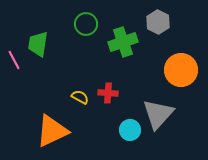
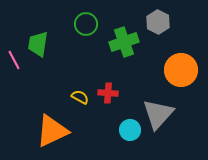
green cross: moved 1 px right
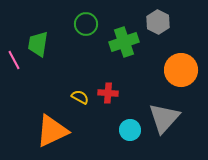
gray triangle: moved 6 px right, 4 px down
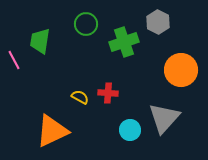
green trapezoid: moved 2 px right, 3 px up
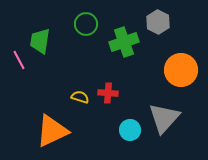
pink line: moved 5 px right
yellow semicircle: rotated 12 degrees counterclockwise
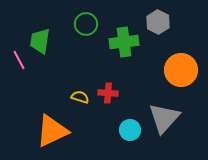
green cross: rotated 12 degrees clockwise
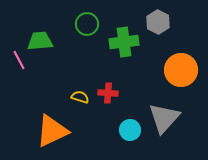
green circle: moved 1 px right
green trapezoid: rotated 76 degrees clockwise
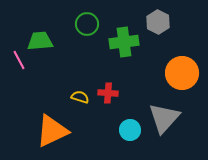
orange circle: moved 1 px right, 3 px down
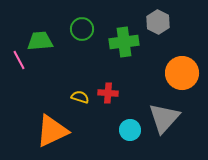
green circle: moved 5 px left, 5 px down
